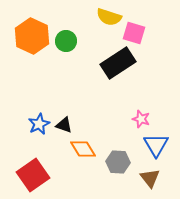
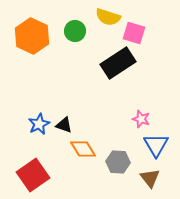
yellow semicircle: moved 1 px left
green circle: moved 9 px right, 10 px up
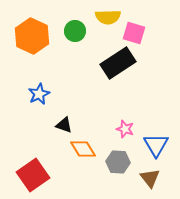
yellow semicircle: rotated 20 degrees counterclockwise
pink star: moved 16 px left, 10 px down
blue star: moved 30 px up
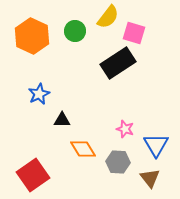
yellow semicircle: rotated 50 degrees counterclockwise
black triangle: moved 2 px left, 5 px up; rotated 18 degrees counterclockwise
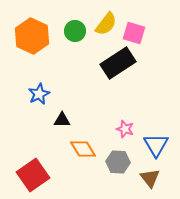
yellow semicircle: moved 2 px left, 7 px down
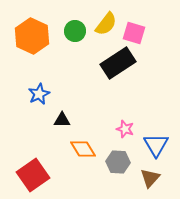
brown triangle: rotated 20 degrees clockwise
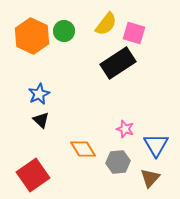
green circle: moved 11 px left
black triangle: moved 21 px left; rotated 42 degrees clockwise
gray hexagon: rotated 10 degrees counterclockwise
